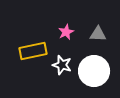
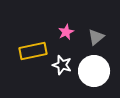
gray triangle: moved 2 px left, 3 px down; rotated 42 degrees counterclockwise
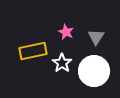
pink star: rotated 21 degrees counterclockwise
gray triangle: rotated 18 degrees counterclockwise
white star: moved 2 px up; rotated 18 degrees clockwise
